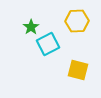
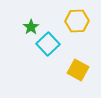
cyan square: rotated 15 degrees counterclockwise
yellow square: rotated 15 degrees clockwise
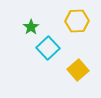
cyan square: moved 4 px down
yellow square: rotated 20 degrees clockwise
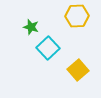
yellow hexagon: moved 5 px up
green star: rotated 21 degrees counterclockwise
